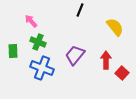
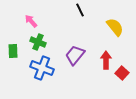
black line: rotated 48 degrees counterclockwise
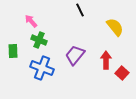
green cross: moved 1 px right, 2 px up
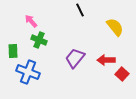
purple trapezoid: moved 3 px down
red arrow: rotated 90 degrees counterclockwise
blue cross: moved 14 px left, 4 px down
red square: moved 1 px down
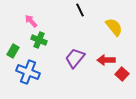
yellow semicircle: moved 1 px left
green rectangle: rotated 32 degrees clockwise
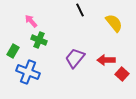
yellow semicircle: moved 4 px up
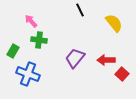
green cross: rotated 14 degrees counterclockwise
blue cross: moved 2 px down
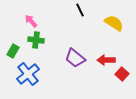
yellow semicircle: rotated 18 degrees counterclockwise
green cross: moved 3 px left
purple trapezoid: rotated 90 degrees counterclockwise
blue cross: rotated 30 degrees clockwise
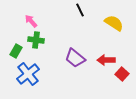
green rectangle: moved 3 px right
